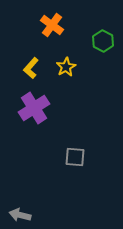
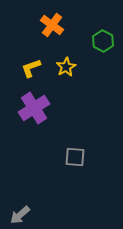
yellow L-shape: rotated 30 degrees clockwise
gray arrow: rotated 55 degrees counterclockwise
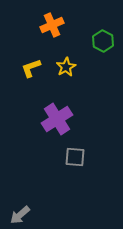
orange cross: rotated 30 degrees clockwise
purple cross: moved 23 px right, 11 px down
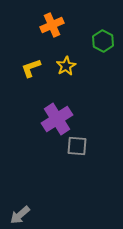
yellow star: moved 1 px up
gray square: moved 2 px right, 11 px up
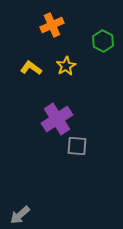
yellow L-shape: rotated 55 degrees clockwise
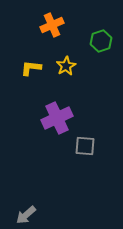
green hexagon: moved 2 px left; rotated 15 degrees clockwise
yellow L-shape: rotated 30 degrees counterclockwise
purple cross: moved 1 px up; rotated 8 degrees clockwise
gray square: moved 8 px right
gray arrow: moved 6 px right
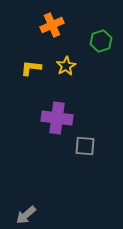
purple cross: rotated 32 degrees clockwise
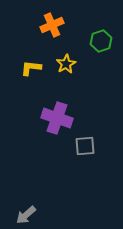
yellow star: moved 2 px up
purple cross: rotated 12 degrees clockwise
gray square: rotated 10 degrees counterclockwise
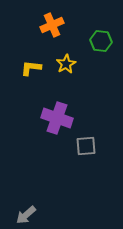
green hexagon: rotated 25 degrees clockwise
gray square: moved 1 px right
